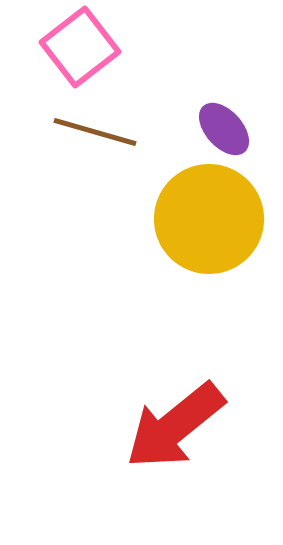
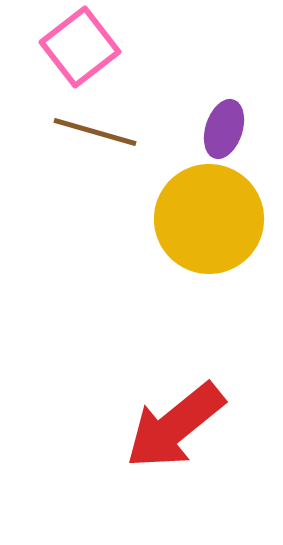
purple ellipse: rotated 60 degrees clockwise
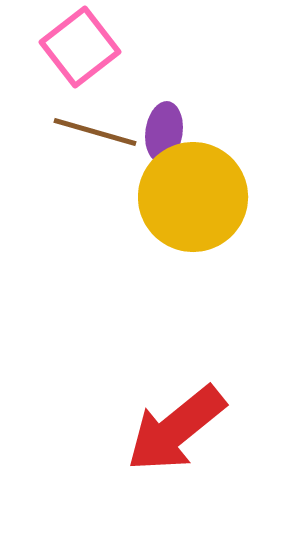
purple ellipse: moved 60 px left, 3 px down; rotated 10 degrees counterclockwise
yellow circle: moved 16 px left, 22 px up
red arrow: moved 1 px right, 3 px down
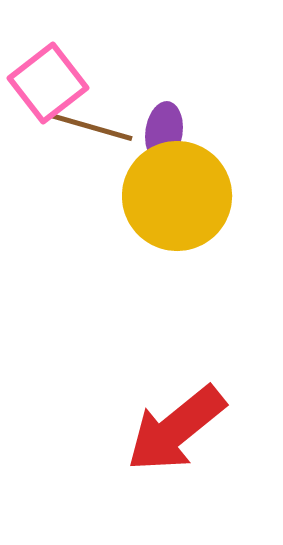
pink square: moved 32 px left, 36 px down
brown line: moved 4 px left, 5 px up
yellow circle: moved 16 px left, 1 px up
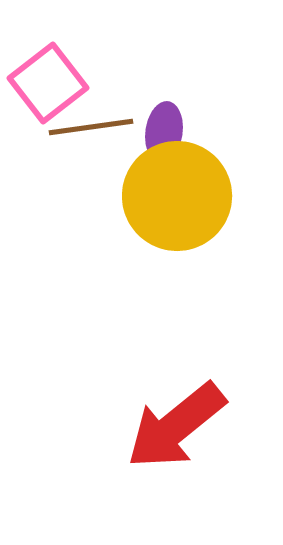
brown line: rotated 24 degrees counterclockwise
red arrow: moved 3 px up
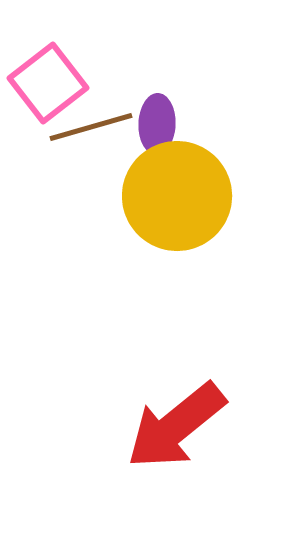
brown line: rotated 8 degrees counterclockwise
purple ellipse: moved 7 px left, 8 px up; rotated 6 degrees counterclockwise
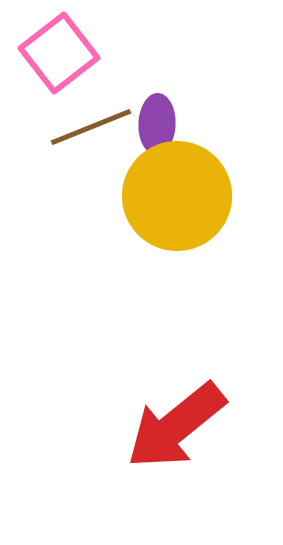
pink square: moved 11 px right, 30 px up
brown line: rotated 6 degrees counterclockwise
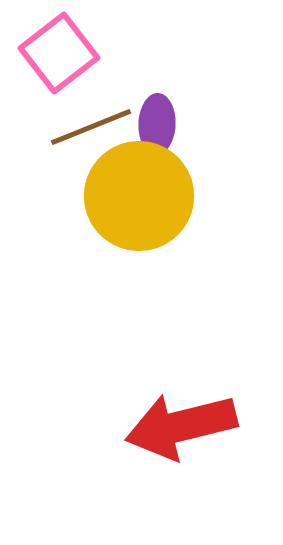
yellow circle: moved 38 px left
red arrow: moved 5 px right; rotated 25 degrees clockwise
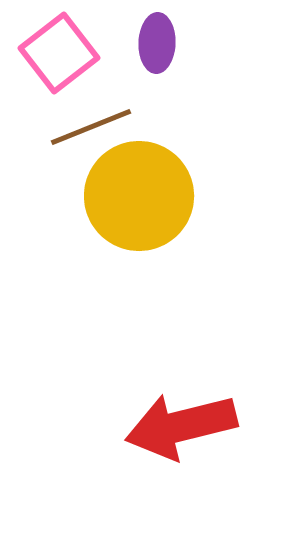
purple ellipse: moved 81 px up
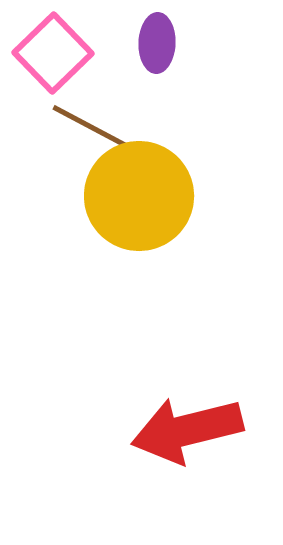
pink square: moved 6 px left; rotated 6 degrees counterclockwise
brown line: rotated 50 degrees clockwise
red arrow: moved 6 px right, 4 px down
